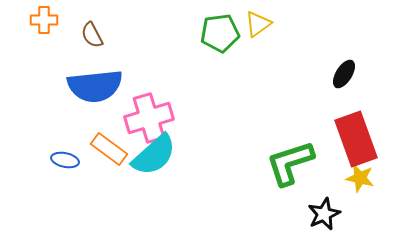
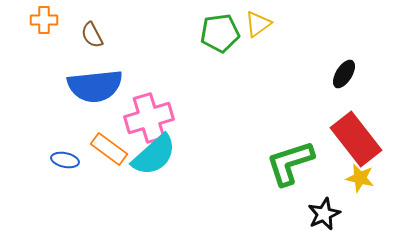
red rectangle: rotated 18 degrees counterclockwise
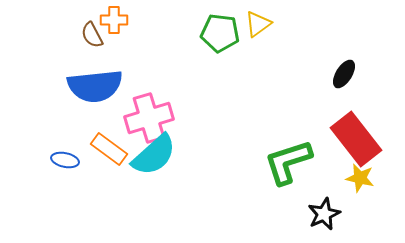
orange cross: moved 70 px right
green pentagon: rotated 15 degrees clockwise
green L-shape: moved 2 px left, 1 px up
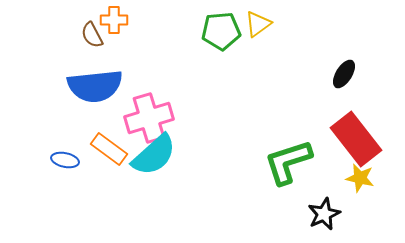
green pentagon: moved 1 px right, 2 px up; rotated 12 degrees counterclockwise
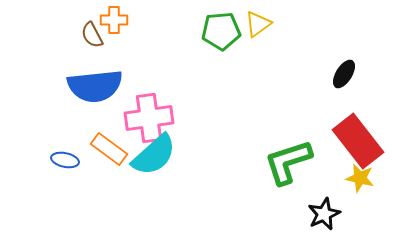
pink cross: rotated 9 degrees clockwise
red rectangle: moved 2 px right, 2 px down
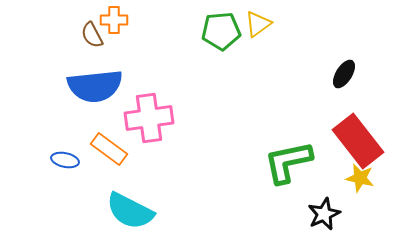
cyan semicircle: moved 24 px left, 56 px down; rotated 69 degrees clockwise
green L-shape: rotated 6 degrees clockwise
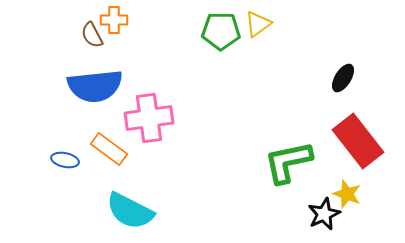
green pentagon: rotated 6 degrees clockwise
black ellipse: moved 1 px left, 4 px down
yellow star: moved 13 px left, 16 px down; rotated 8 degrees clockwise
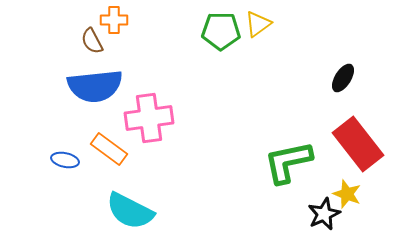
brown semicircle: moved 6 px down
red rectangle: moved 3 px down
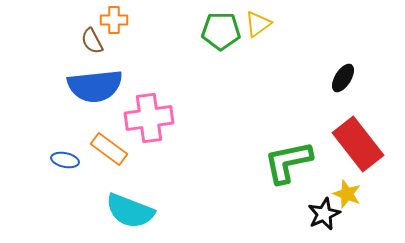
cyan semicircle: rotated 6 degrees counterclockwise
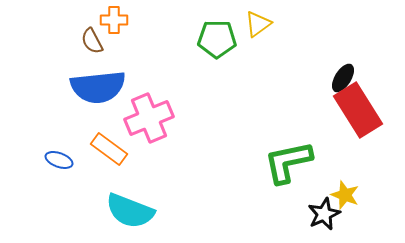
green pentagon: moved 4 px left, 8 px down
blue semicircle: moved 3 px right, 1 px down
pink cross: rotated 15 degrees counterclockwise
red rectangle: moved 34 px up; rotated 6 degrees clockwise
blue ellipse: moved 6 px left; rotated 8 degrees clockwise
yellow star: moved 2 px left, 1 px down
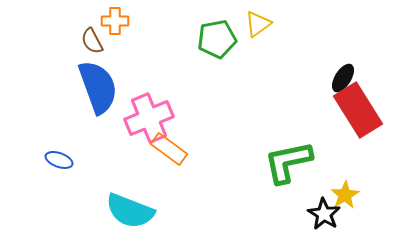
orange cross: moved 1 px right, 1 px down
green pentagon: rotated 12 degrees counterclockwise
blue semicircle: rotated 104 degrees counterclockwise
orange rectangle: moved 60 px right
yellow star: rotated 20 degrees clockwise
black star: rotated 16 degrees counterclockwise
